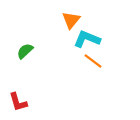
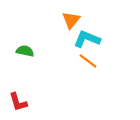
green semicircle: rotated 54 degrees clockwise
orange line: moved 5 px left
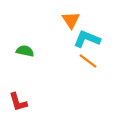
orange triangle: rotated 12 degrees counterclockwise
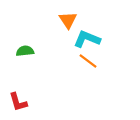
orange triangle: moved 3 px left
green semicircle: rotated 18 degrees counterclockwise
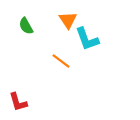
cyan L-shape: rotated 132 degrees counterclockwise
green semicircle: moved 1 px right, 25 px up; rotated 114 degrees counterclockwise
orange line: moved 27 px left
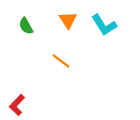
cyan L-shape: moved 17 px right, 14 px up; rotated 12 degrees counterclockwise
red L-shape: moved 1 px left, 3 px down; rotated 60 degrees clockwise
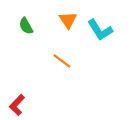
cyan L-shape: moved 4 px left, 5 px down
orange line: moved 1 px right
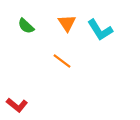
orange triangle: moved 1 px left, 3 px down
green semicircle: rotated 18 degrees counterclockwise
red L-shape: rotated 95 degrees counterclockwise
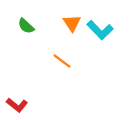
orange triangle: moved 5 px right
cyan L-shape: rotated 12 degrees counterclockwise
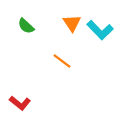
red L-shape: moved 3 px right, 2 px up
